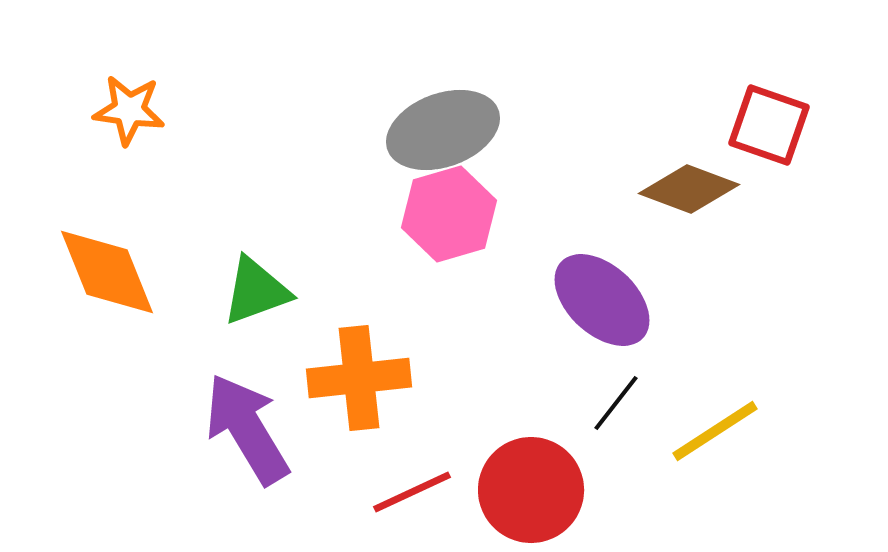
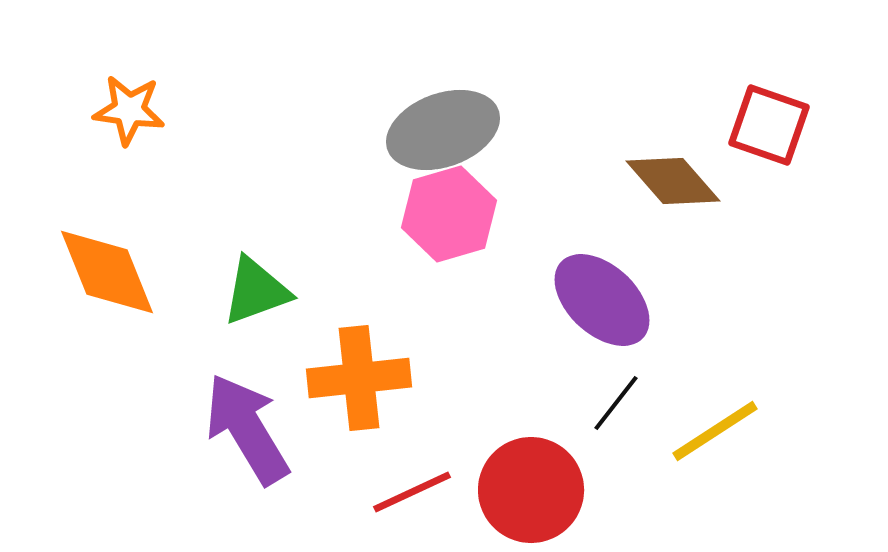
brown diamond: moved 16 px left, 8 px up; rotated 28 degrees clockwise
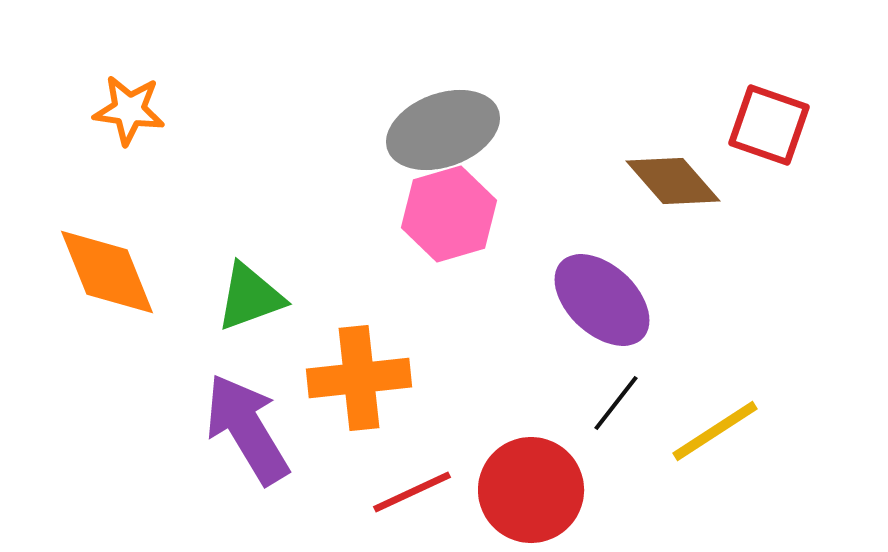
green triangle: moved 6 px left, 6 px down
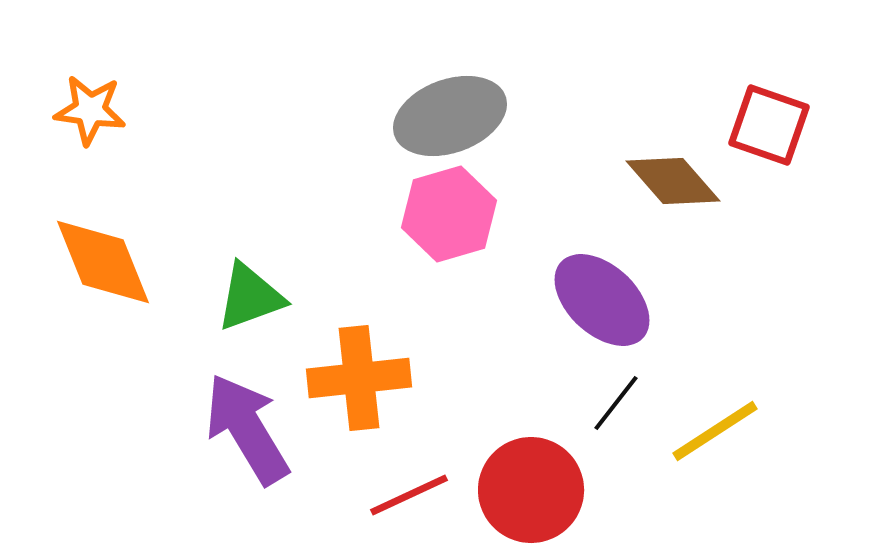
orange star: moved 39 px left
gray ellipse: moved 7 px right, 14 px up
orange diamond: moved 4 px left, 10 px up
red line: moved 3 px left, 3 px down
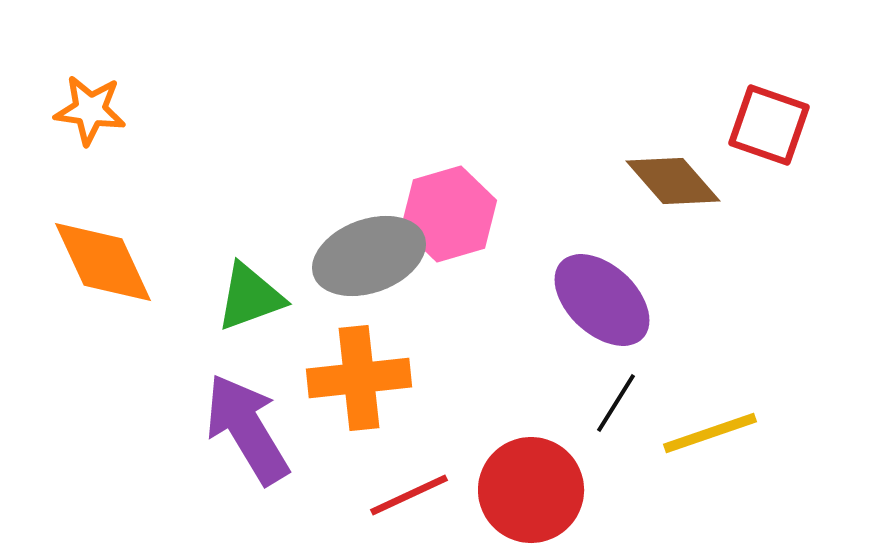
gray ellipse: moved 81 px left, 140 px down
orange diamond: rotated 3 degrees counterclockwise
black line: rotated 6 degrees counterclockwise
yellow line: moved 5 px left, 2 px down; rotated 14 degrees clockwise
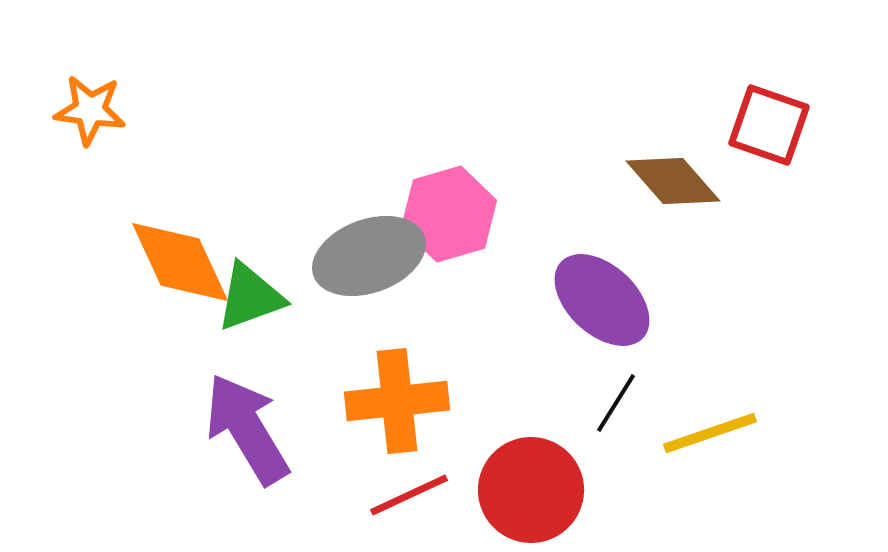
orange diamond: moved 77 px right
orange cross: moved 38 px right, 23 px down
